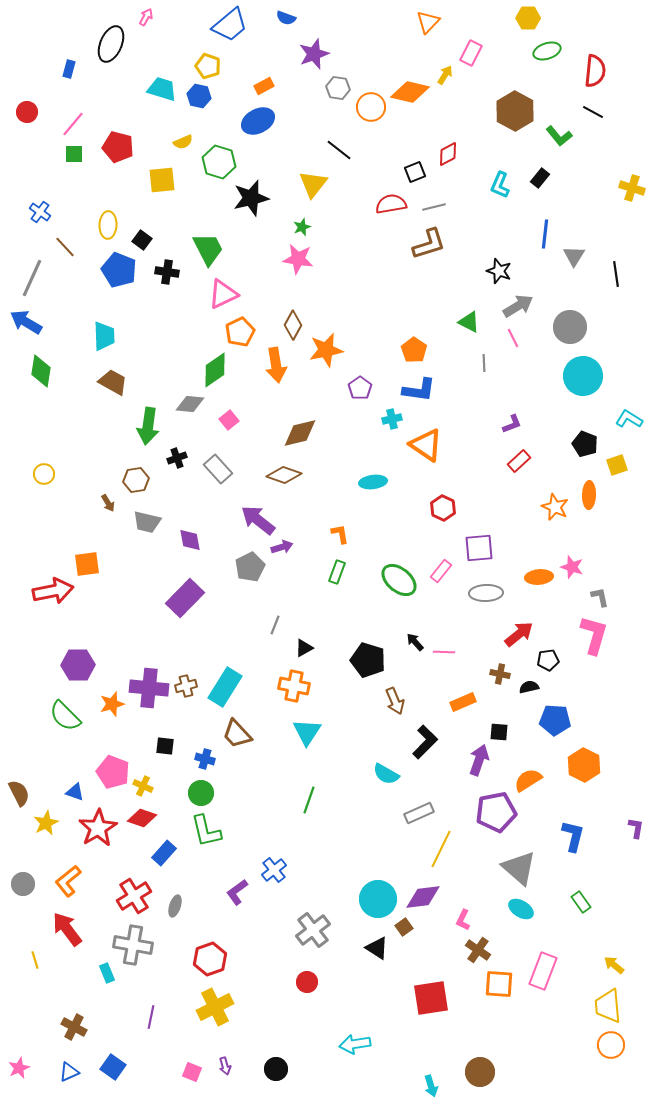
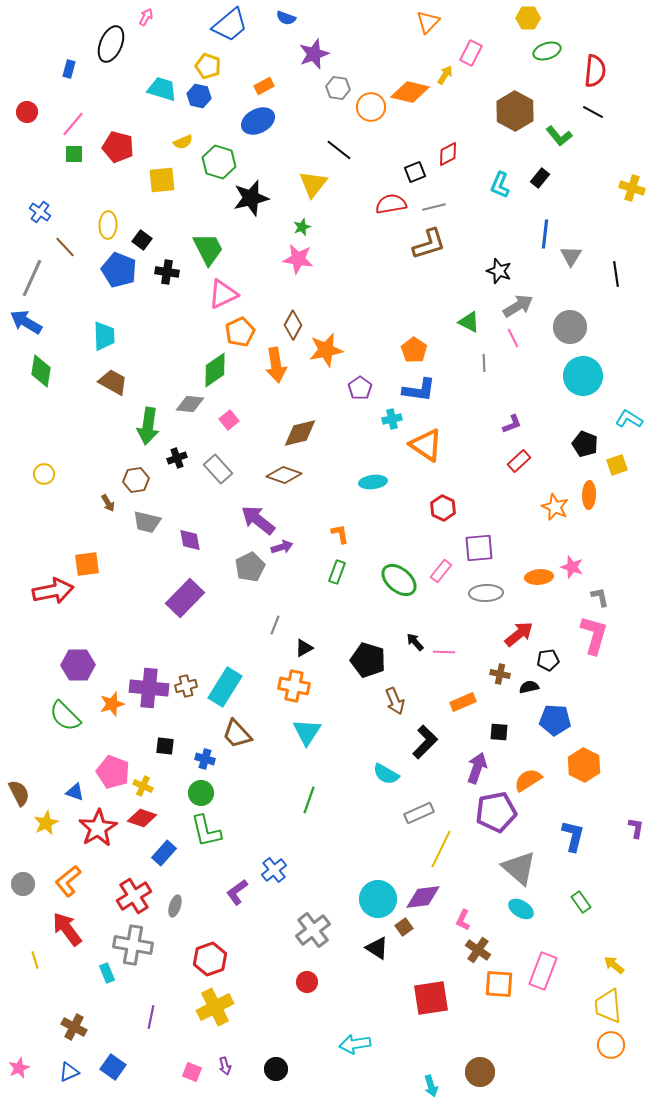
gray triangle at (574, 256): moved 3 px left
purple arrow at (479, 760): moved 2 px left, 8 px down
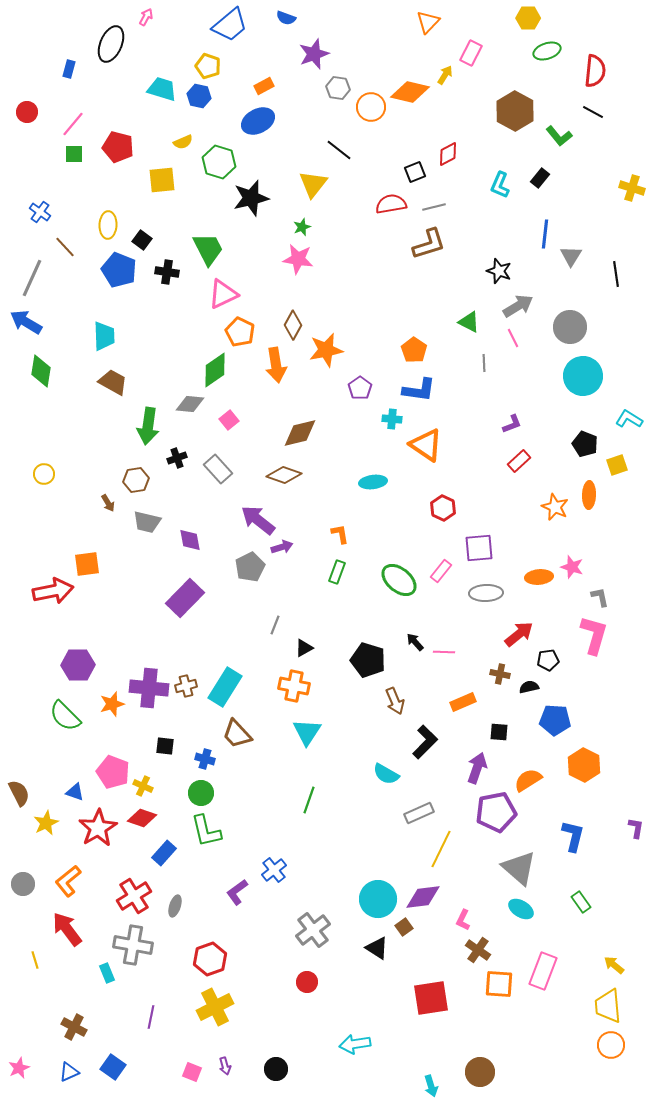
orange pentagon at (240, 332): rotated 20 degrees counterclockwise
cyan cross at (392, 419): rotated 18 degrees clockwise
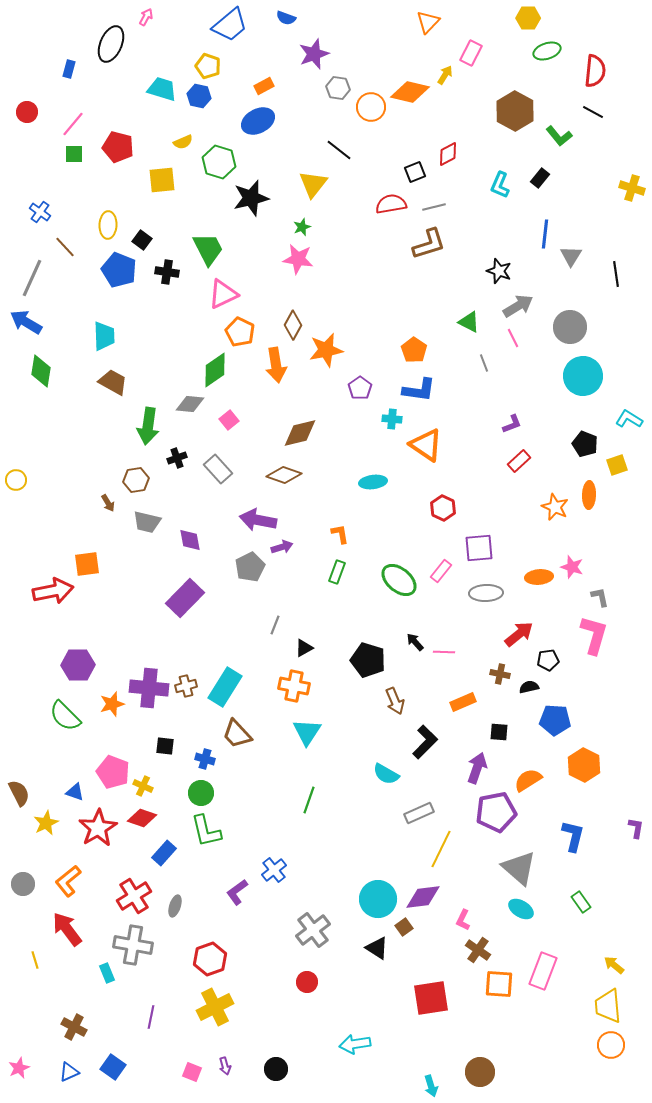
gray line at (484, 363): rotated 18 degrees counterclockwise
yellow circle at (44, 474): moved 28 px left, 6 px down
purple arrow at (258, 520): rotated 27 degrees counterclockwise
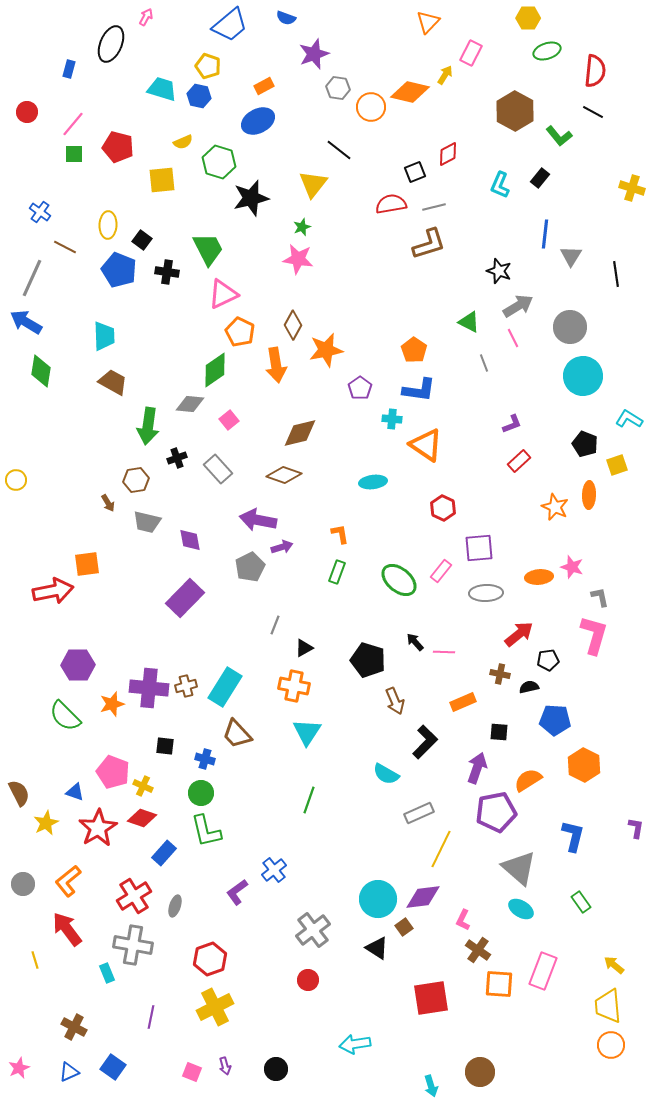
brown line at (65, 247): rotated 20 degrees counterclockwise
red circle at (307, 982): moved 1 px right, 2 px up
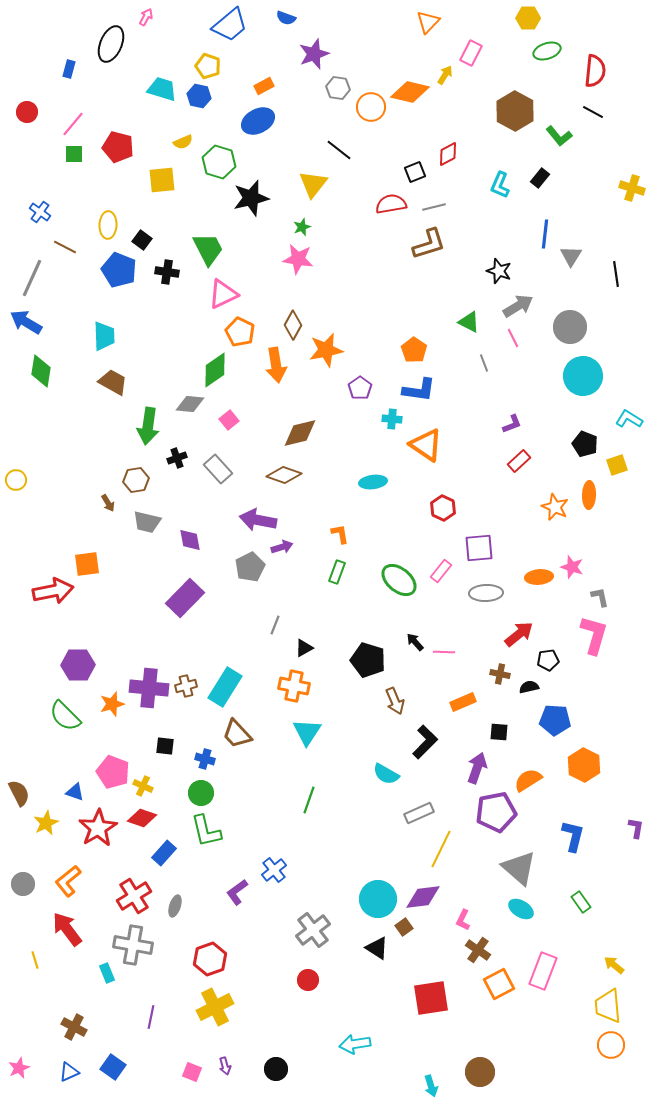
orange square at (499, 984): rotated 32 degrees counterclockwise
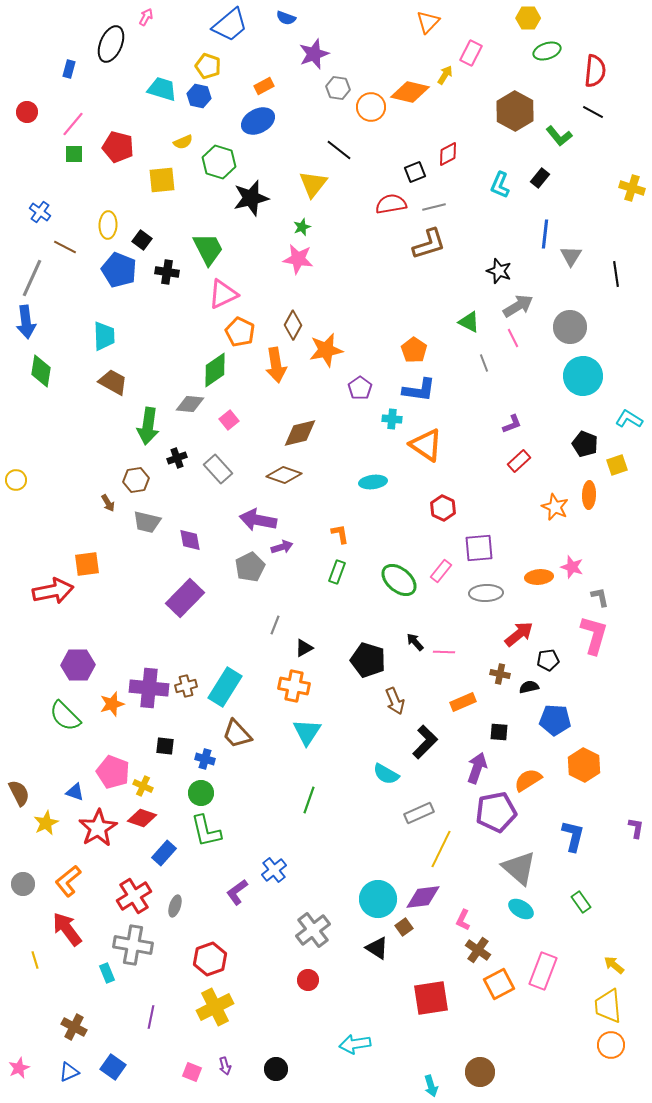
blue arrow at (26, 322): rotated 128 degrees counterclockwise
